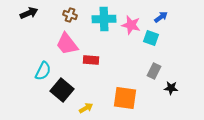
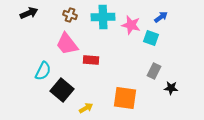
cyan cross: moved 1 px left, 2 px up
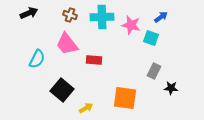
cyan cross: moved 1 px left
red rectangle: moved 3 px right
cyan semicircle: moved 6 px left, 12 px up
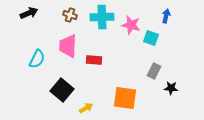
blue arrow: moved 5 px right, 1 px up; rotated 40 degrees counterclockwise
pink trapezoid: moved 1 px right, 2 px down; rotated 40 degrees clockwise
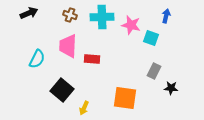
red rectangle: moved 2 px left, 1 px up
yellow arrow: moved 2 px left; rotated 144 degrees clockwise
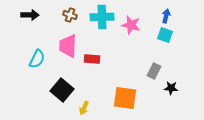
black arrow: moved 1 px right, 2 px down; rotated 24 degrees clockwise
cyan square: moved 14 px right, 3 px up
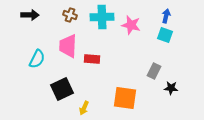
black square: moved 1 px up; rotated 25 degrees clockwise
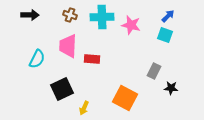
blue arrow: moved 2 px right; rotated 32 degrees clockwise
orange square: rotated 20 degrees clockwise
